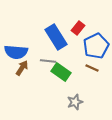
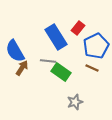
blue semicircle: moved 1 px left, 1 px up; rotated 55 degrees clockwise
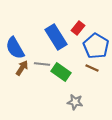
blue pentagon: rotated 15 degrees counterclockwise
blue semicircle: moved 3 px up
gray line: moved 6 px left, 3 px down
gray star: rotated 28 degrees clockwise
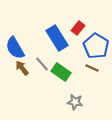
blue rectangle: moved 1 px right, 1 px down
gray line: rotated 42 degrees clockwise
brown arrow: rotated 70 degrees counterclockwise
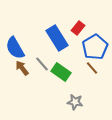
blue pentagon: moved 1 px left, 1 px down; rotated 10 degrees clockwise
brown line: rotated 24 degrees clockwise
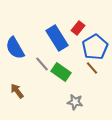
brown arrow: moved 5 px left, 23 px down
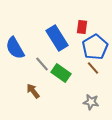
red rectangle: moved 4 px right, 1 px up; rotated 32 degrees counterclockwise
brown line: moved 1 px right
green rectangle: moved 1 px down
brown arrow: moved 16 px right
gray star: moved 16 px right
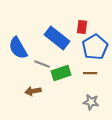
blue rectangle: rotated 20 degrees counterclockwise
blue semicircle: moved 3 px right
gray line: rotated 28 degrees counterclockwise
brown line: moved 3 px left, 5 px down; rotated 48 degrees counterclockwise
green rectangle: rotated 54 degrees counterclockwise
brown arrow: rotated 63 degrees counterclockwise
